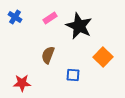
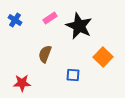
blue cross: moved 3 px down
brown semicircle: moved 3 px left, 1 px up
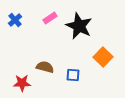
blue cross: rotated 16 degrees clockwise
brown semicircle: moved 13 px down; rotated 84 degrees clockwise
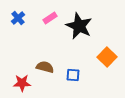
blue cross: moved 3 px right, 2 px up
orange square: moved 4 px right
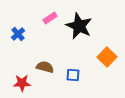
blue cross: moved 16 px down
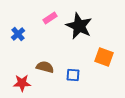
orange square: moved 3 px left; rotated 24 degrees counterclockwise
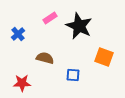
brown semicircle: moved 9 px up
